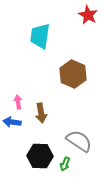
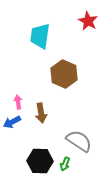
red star: moved 6 px down
brown hexagon: moved 9 px left
blue arrow: rotated 36 degrees counterclockwise
black hexagon: moved 5 px down
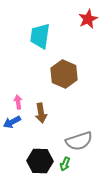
red star: moved 2 px up; rotated 18 degrees clockwise
gray semicircle: rotated 128 degrees clockwise
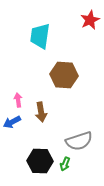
red star: moved 2 px right, 1 px down
brown hexagon: moved 1 px down; rotated 20 degrees counterclockwise
pink arrow: moved 2 px up
brown arrow: moved 1 px up
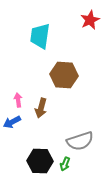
brown arrow: moved 4 px up; rotated 24 degrees clockwise
gray semicircle: moved 1 px right
